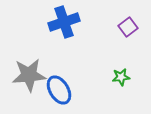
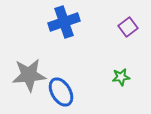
blue ellipse: moved 2 px right, 2 px down
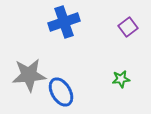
green star: moved 2 px down
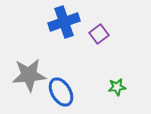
purple square: moved 29 px left, 7 px down
green star: moved 4 px left, 8 px down
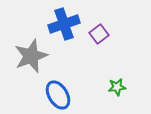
blue cross: moved 2 px down
gray star: moved 2 px right, 19 px up; rotated 16 degrees counterclockwise
blue ellipse: moved 3 px left, 3 px down
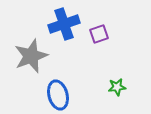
purple square: rotated 18 degrees clockwise
blue ellipse: rotated 16 degrees clockwise
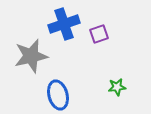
gray star: rotated 8 degrees clockwise
